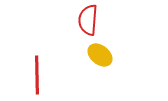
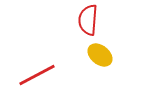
red line: rotated 63 degrees clockwise
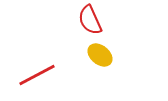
red semicircle: moved 2 px right; rotated 28 degrees counterclockwise
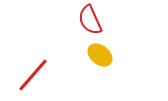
red line: moved 4 px left; rotated 21 degrees counterclockwise
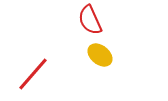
red line: moved 1 px up
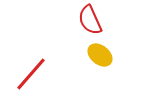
red line: moved 2 px left
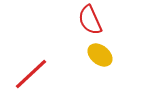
red line: rotated 6 degrees clockwise
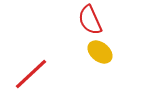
yellow ellipse: moved 3 px up
